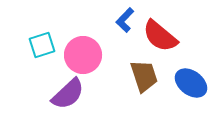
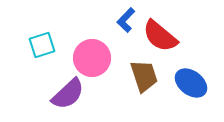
blue L-shape: moved 1 px right
pink circle: moved 9 px right, 3 px down
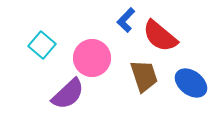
cyan square: rotated 32 degrees counterclockwise
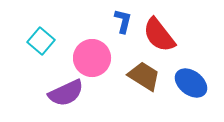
blue L-shape: moved 3 px left, 1 px down; rotated 150 degrees clockwise
red semicircle: moved 1 px left, 1 px up; rotated 12 degrees clockwise
cyan square: moved 1 px left, 4 px up
brown trapezoid: rotated 40 degrees counterclockwise
purple semicircle: moved 2 px left, 1 px up; rotated 18 degrees clockwise
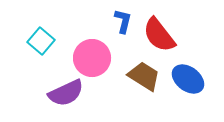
blue ellipse: moved 3 px left, 4 px up
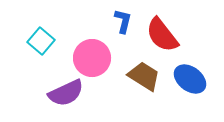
red semicircle: moved 3 px right
blue ellipse: moved 2 px right
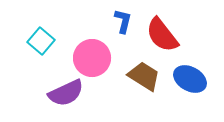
blue ellipse: rotated 8 degrees counterclockwise
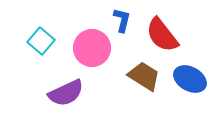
blue L-shape: moved 1 px left, 1 px up
pink circle: moved 10 px up
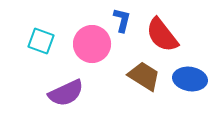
cyan square: rotated 20 degrees counterclockwise
pink circle: moved 4 px up
blue ellipse: rotated 20 degrees counterclockwise
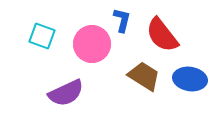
cyan square: moved 1 px right, 5 px up
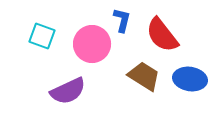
purple semicircle: moved 2 px right, 2 px up
